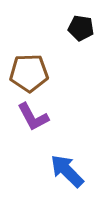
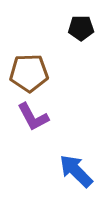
black pentagon: rotated 10 degrees counterclockwise
blue arrow: moved 9 px right
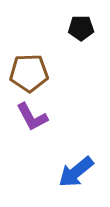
purple L-shape: moved 1 px left
blue arrow: moved 1 px down; rotated 84 degrees counterclockwise
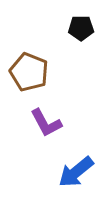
brown pentagon: moved 1 px up; rotated 24 degrees clockwise
purple L-shape: moved 14 px right, 6 px down
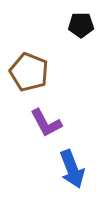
black pentagon: moved 3 px up
blue arrow: moved 4 px left, 3 px up; rotated 72 degrees counterclockwise
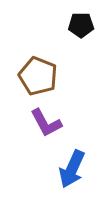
brown pentagon: moved 9 px right, 4 px down
blue arrow: rotated 45 degrees clockwise
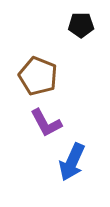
blue arrow: moved 7 px up
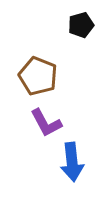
black pentagon: rotated 15 degrees counterclockwise
blue arrow: rotated 30 degrees counterclockwise
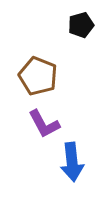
purple L-shape: moved 2 px left, 1 px down
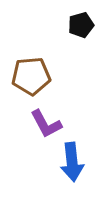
brown pentagon: moved 7 px left; rotated 27 degrees counterclockwise
purple L-shape: moved 2 px right
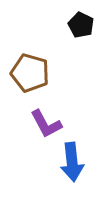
black pentagon: rotated 30 degrees counterclockwise
brown pentagon: moved 1 px left, 3 px up; rotated 21 degrees clockwise
